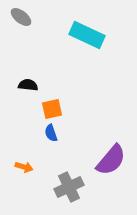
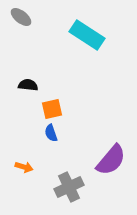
cyan rectangle: rotated 8 degrees clockwise
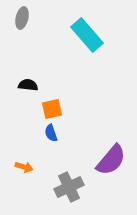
gray ellipse: moved 1 px right, 1 px down; rotated 65 degrees clockwise
cyan rectangle: rotated 16 degrees clockwise
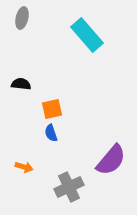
black semicircle: moved 7 px left, 1 px up
